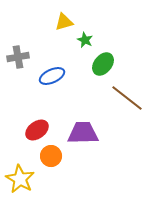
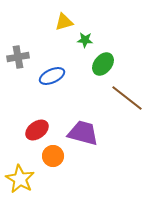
green star: rotated 21 degrees counterclockwise
purple trapezoid: rotated 16 degrees clockwise
orange circle: moved 2 px right
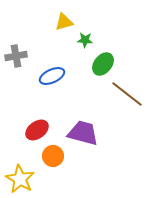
gray cross: moved 2 px left, 1 px up
brown line: moved 4 px up
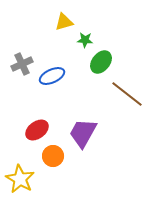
gray cross: moved 6 px right, 8 px down; rotated 15 degrees counterclockwise
green ellipse: moved 2 px left, 2 px up
purple trapezoid: rotated 76 degrees counterclockwise
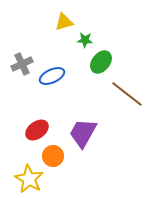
yellow star: moved 9 px right
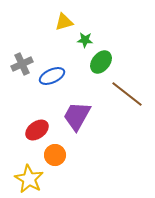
purple trapezoid: moved 6 px left, 17 px up
orange circle: moved 2 px right, 1 px up
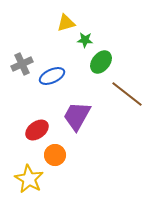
yellow triangle: moved 2 px right, 1 px down
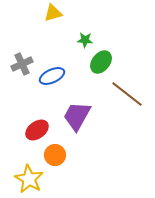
yellow triangle: moved 13 px left, 10 px up
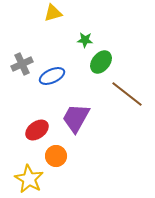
purple trapezoid: moved 1 px left, 2 px down
orange circle: moved 1 px right, 1 px down
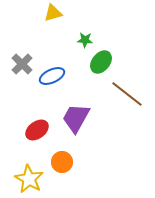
gray cross: rotated 20 degrees counterclockwise
orange circle: moved 6 px right, 6 px down
